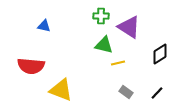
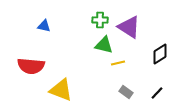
green cross: moved 1 px left, 4 px down
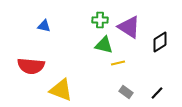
black diamond: moved 12 px up
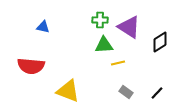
blue triangle: moved 1 px left, 1 px down
green triangle: rotated 18 degrees counterclockwise
yellow triangle: moved 7 px right, 1 px down
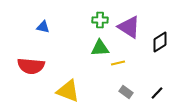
green triangle: moved 4 px left, 3 px down
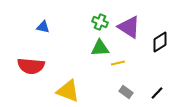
green cross: moved 2 px down; rotated 21 degrees clockwise
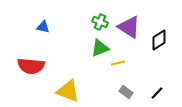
black diamond: moved 1 px left, 2 px up
green triangle: rotated 18 degrees counterclockwise
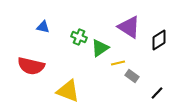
green cross: moved 21 px left, 15 px down
green triangle: rotated 12 degrees counterclockwise
red semicircle: rotated 8 degrees clockwise
gray rectangle: moved 6 px right, 16 px up
